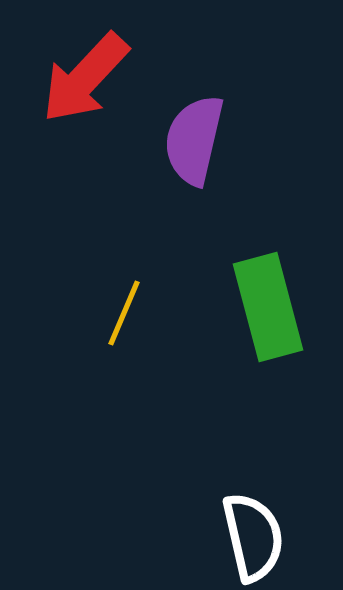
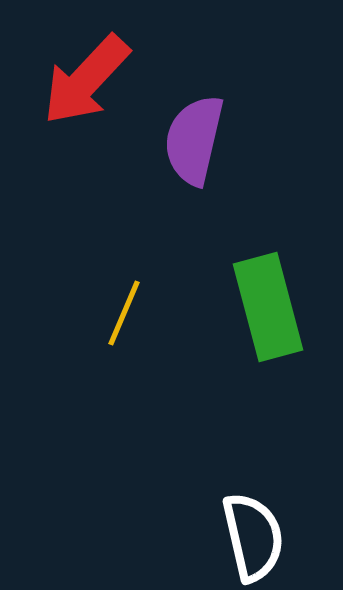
red arrow: moved 1 px right, 2 px down
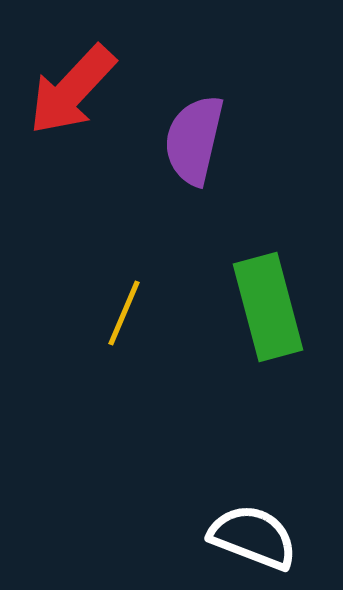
red arrow: moved 14 px left, 10 px down
white semicircle: rotated 56 degrees counterclockwise
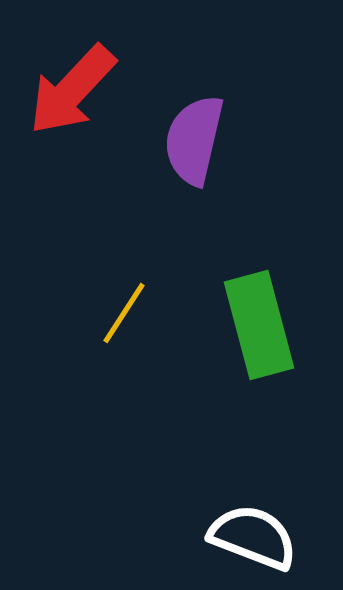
green rectangle: moved 9 px left, 18 px down
yellow line: rotated 10 degrees clockwise
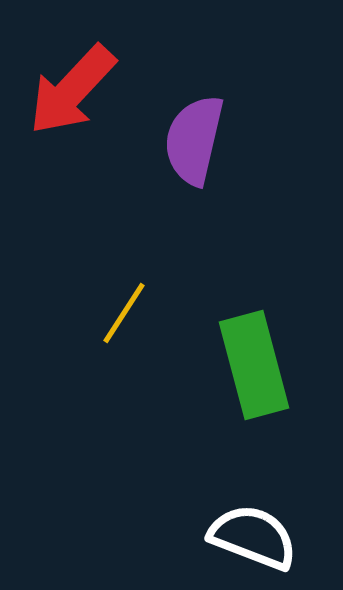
green rectangle: moved 5 px left, 40 px down
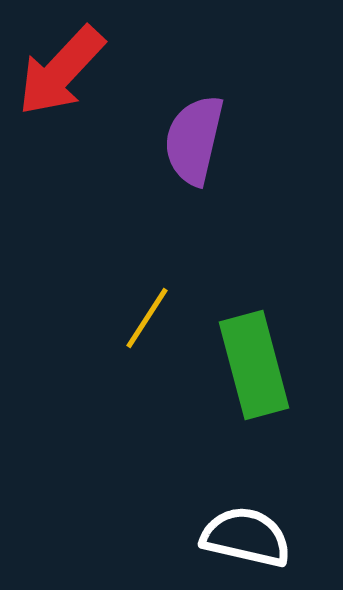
red arrow: moved 11 px left, 19 px up
yellow line: moved 23 px right, 5 px down
white semicircle: moved 7 px left; rotated 8 degrees counterclockwise
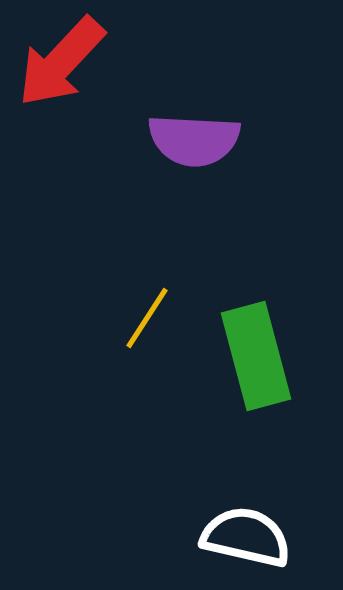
red arrow: moved 9 px up
purple semicircle: rotated 100 degrees counterclockwise
green rectangle: moved 2 px right, 9 px up
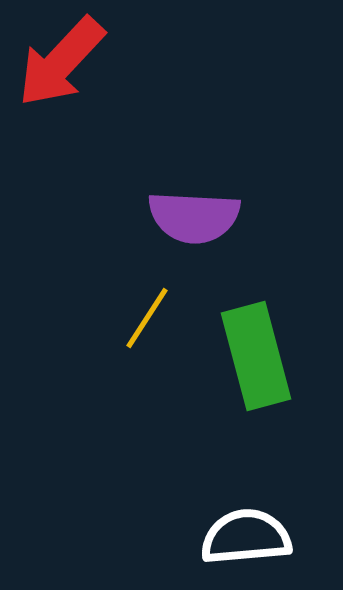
purple semicircle: moved 77 px down
white semicircle: rotated 18 degrees counterclockwise
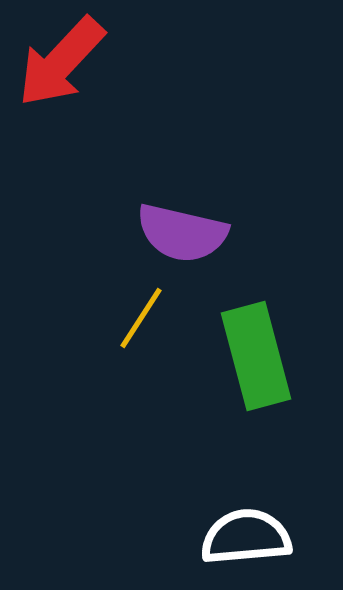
purple semicircle: moved 12 px left, 16 px down; rotated 10 degrees clockwise
yellow line: moved 6 px left
